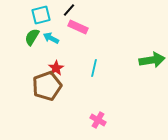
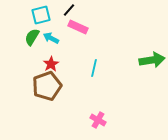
red star: moved 5 px left, 4 px up
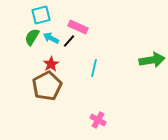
black line: moved 31 px down
brown pentagon: rotated 8 degrees counterclockwise
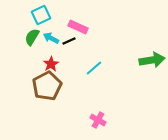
cyan square: rotated 12 degrees counterclockwise
black line: rotated 24 degrees clockwise
cyan line: rotated 36 degrees clockwise
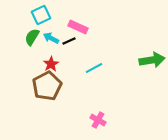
cyan line: rotated 12 degrees clockwise
